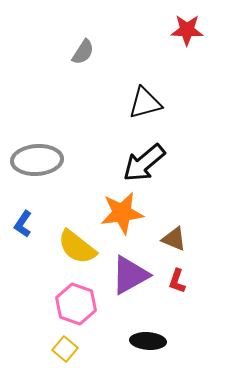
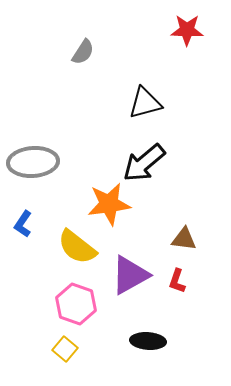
gray ellipse: moved 4 px left, 2 px down
orange star: moved 13 px left, 9 px up
brown triangle: moved 10 px right; rotated 16 degrees counterclockwise
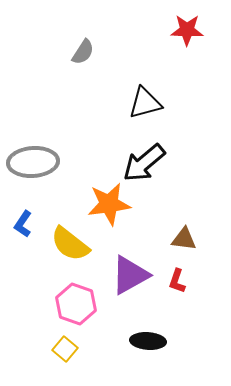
yellow semicircle: moved 7 px left, 3 px up
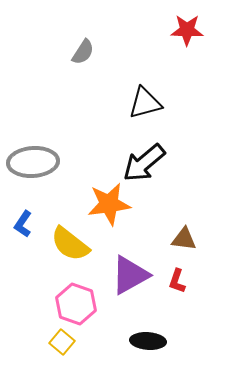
yellow square: moved 3 px left, 7 px up
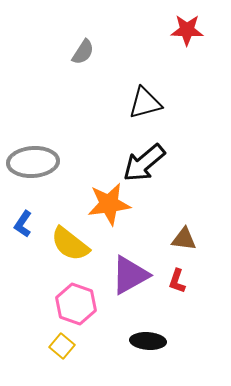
yellow square: moved 4 px down
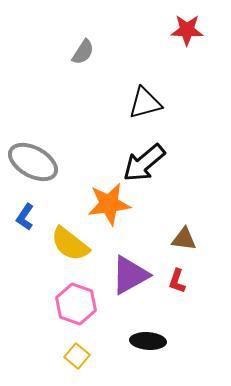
gray ellipse: rotated 33 degrees clockwise
blue L-shape: moved 2 px right, 7 px up
yellow square: moved 15 px right, 10 px down
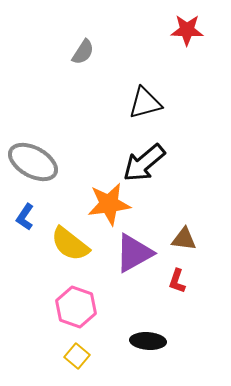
purple triangle: moved 4 px right, 22 px up
pink hexagon: moved 3 px down
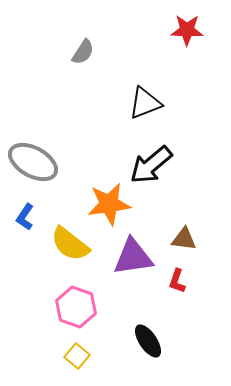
black triangle: rotated 6 degrees counterclockwise
black arrow: moved 7 px right, 2 px down
purple triangle: moved 1 px left, 4 px down; rotated 21 degrees clockwise
black ellipse: rotated 52 degrees clockwise
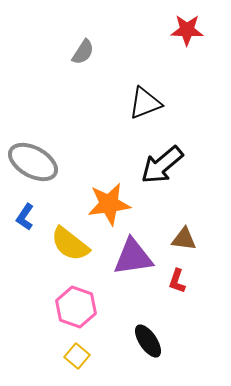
black arrow: moved 11 px right
